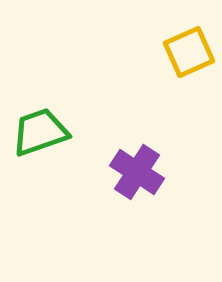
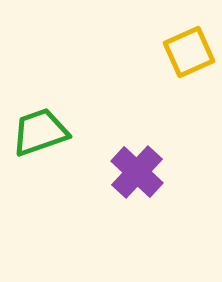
purple cross: rotated 10 degrees clockwise
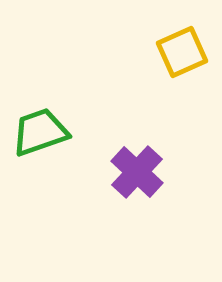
yellow square: moved 7 px left
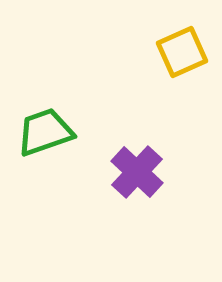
green trapezoid: moved 5 px right
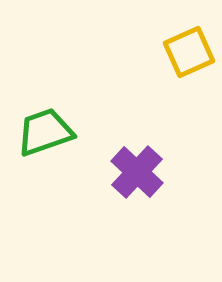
yellow square: moved 7 px right
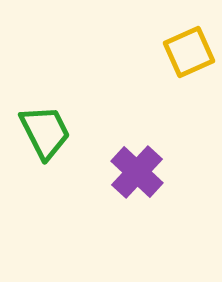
green trapezoid: rotated 82 degrees clockwise
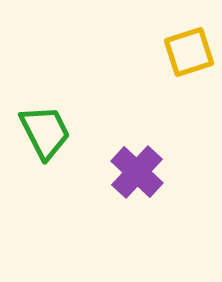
yellow square: rotated 6 degrees clockwise
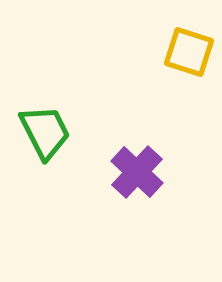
yellow square: rotated 36 degrees clockwise
